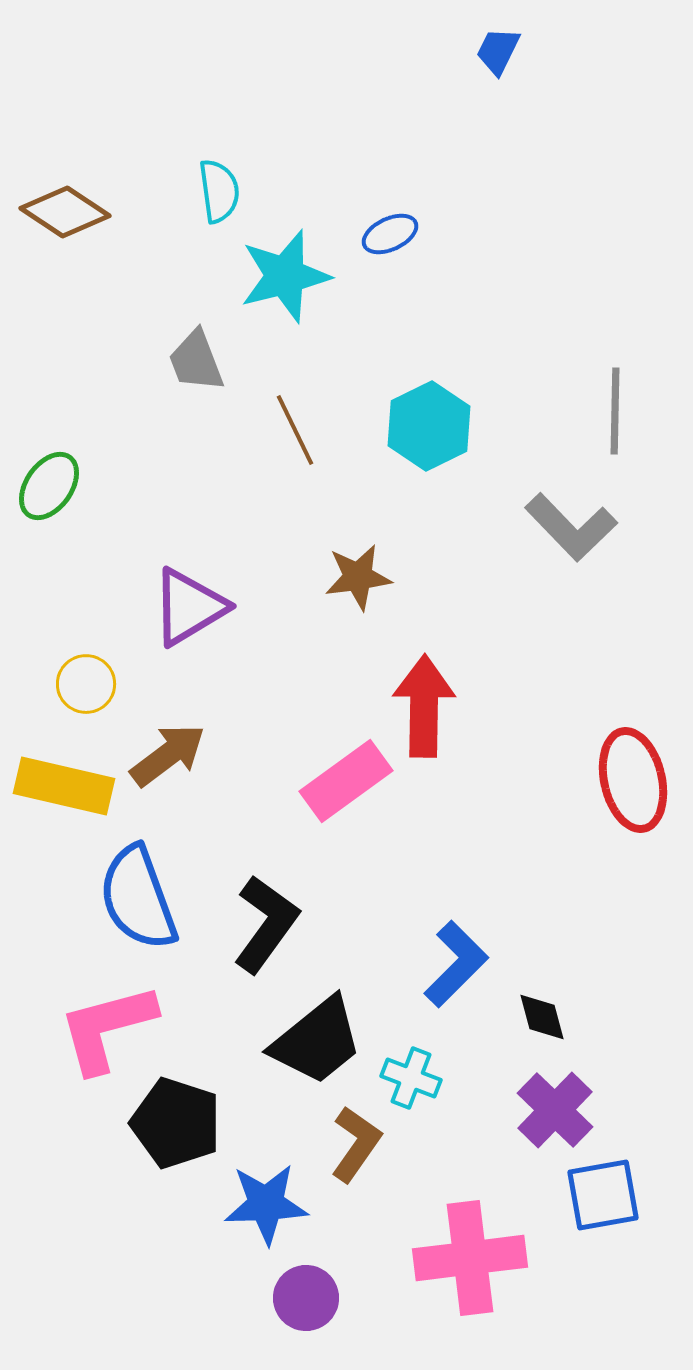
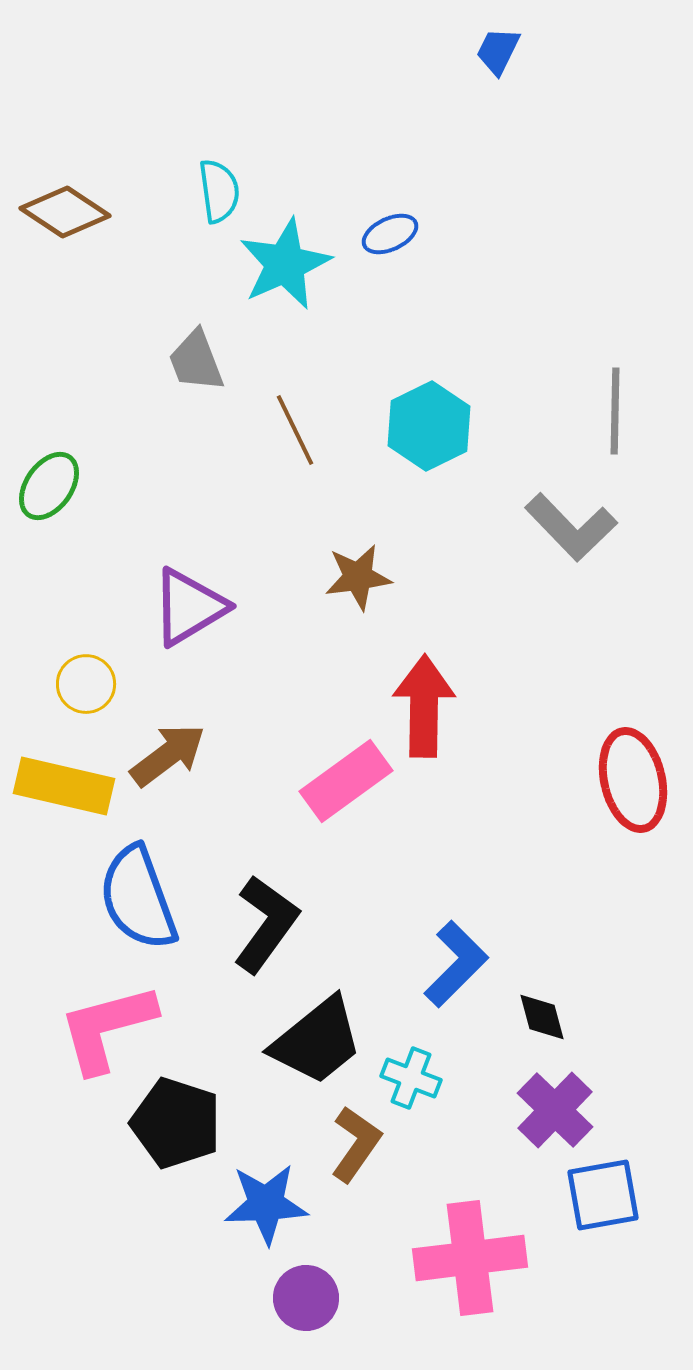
cyan star: moved 12 px up; rotated 10 degrees counterclockwise
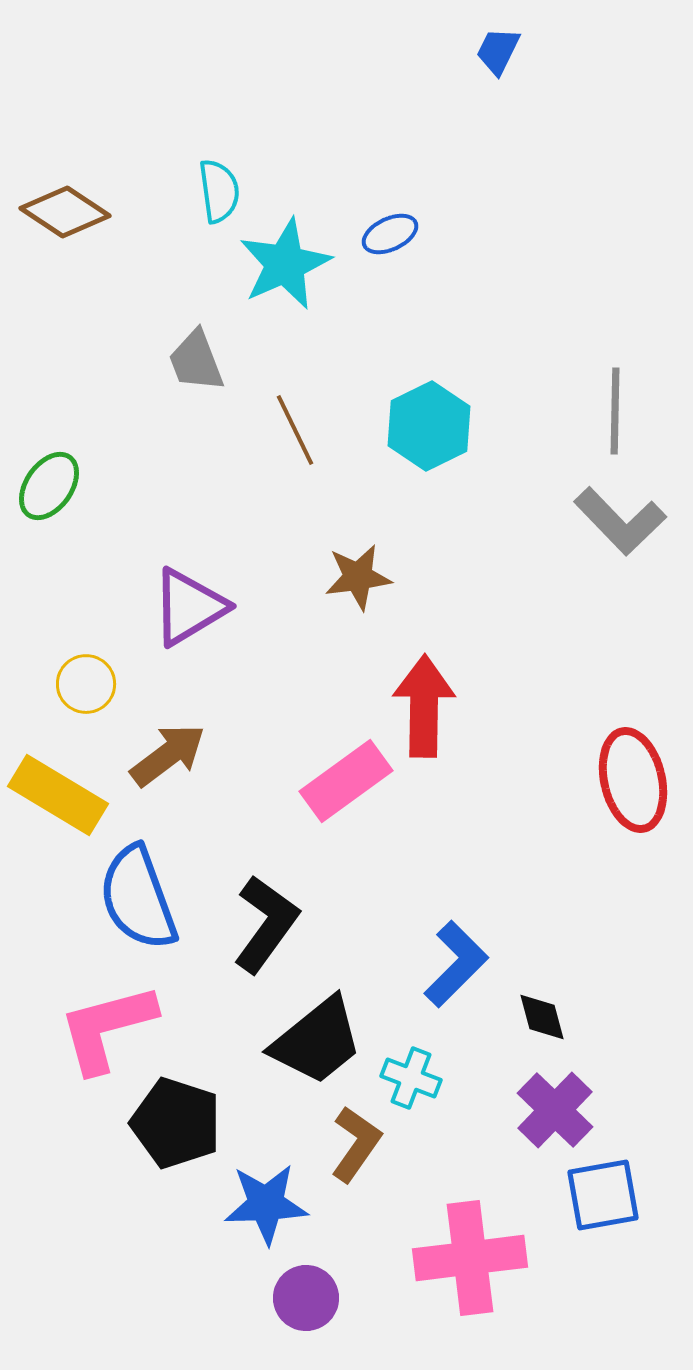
gray L-shape: moved 49 px right, 6 px up
yellow rectangle: moved 6 px left, 9 px down; rotated 18 degrees clockwise
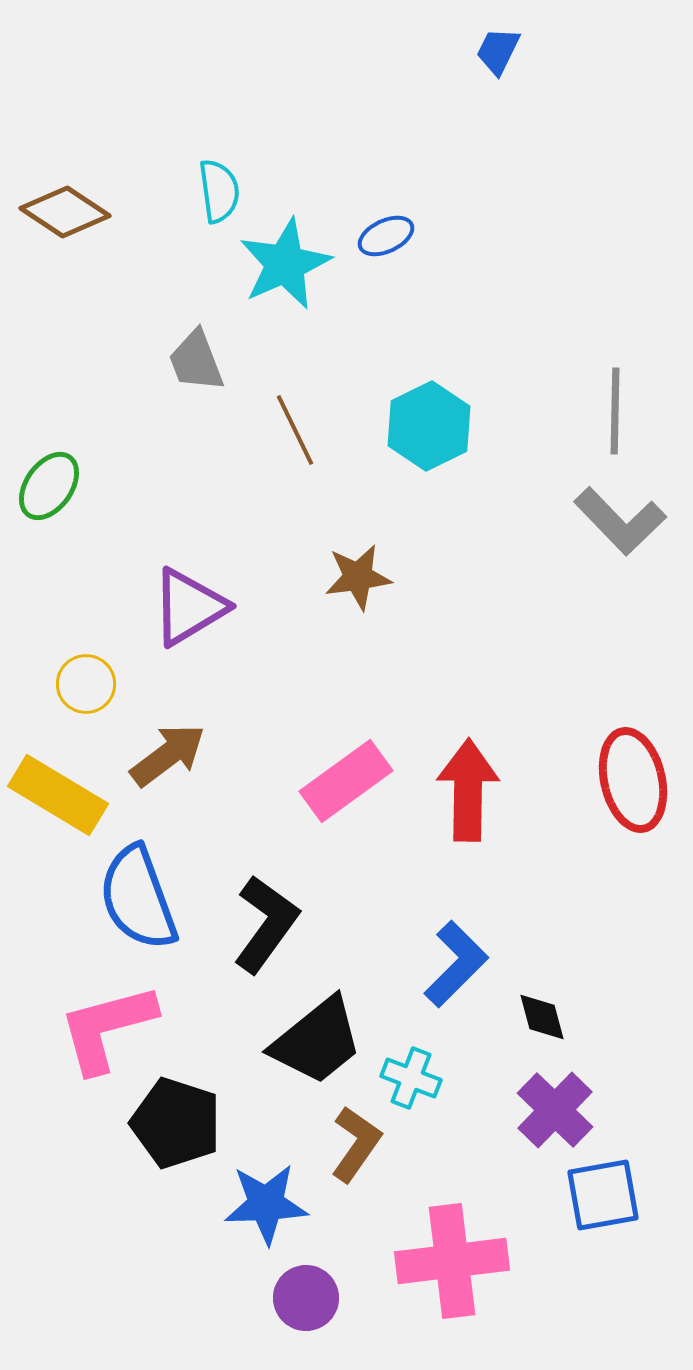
blue ellipse: moved 4 px left, 2 px down
red arrow: moved 44 px right, 84 px down
pink cross: moved 18 px left, 3 px down
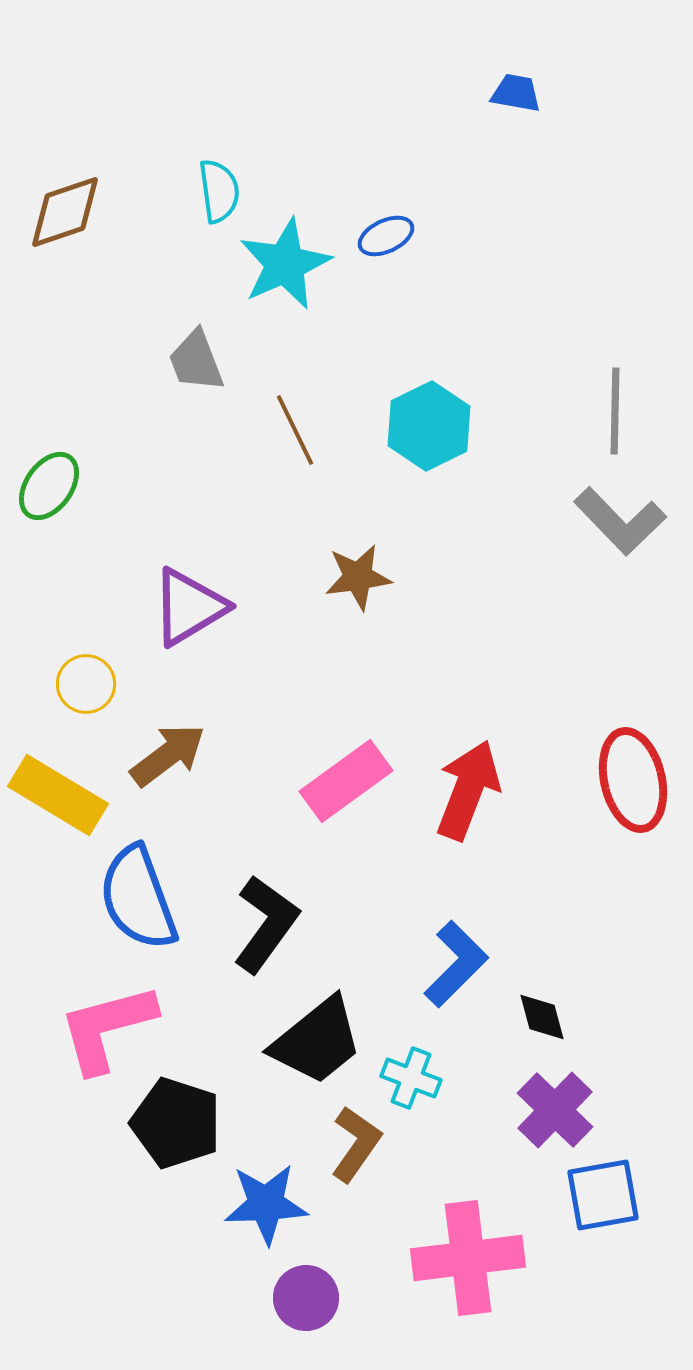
blue trapezoid: moved 18 px right, 42 px down; rotated 74 degrees clockwise
brown diamond: rotated 52 degrees counterclockwise
red arrow: rotated 20 degrees clockwise
pink cross: moved 16 px right, 3 px up
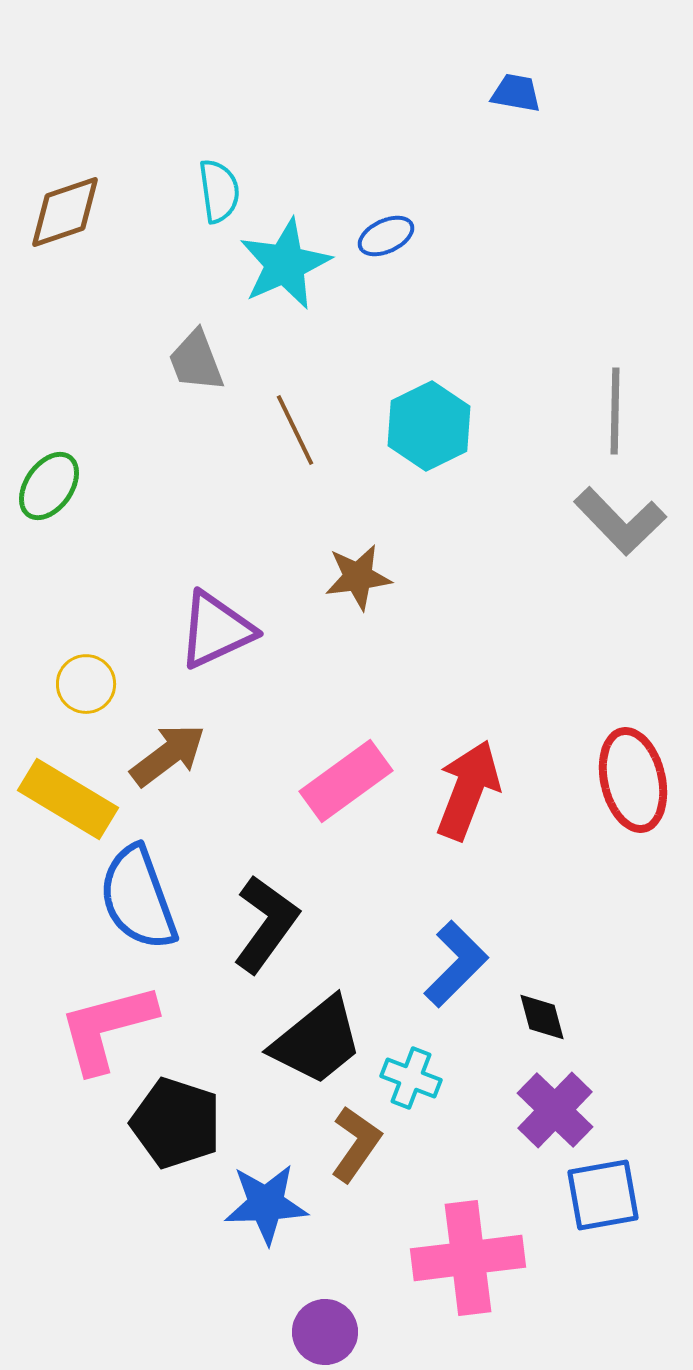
purple triangle: moved 27 px right, 23 px down; rotated 6 degrees clockwise
yellow rectangle: moved 10 px right, 4 px down
purple circle: moved 19 px right, 34 px down
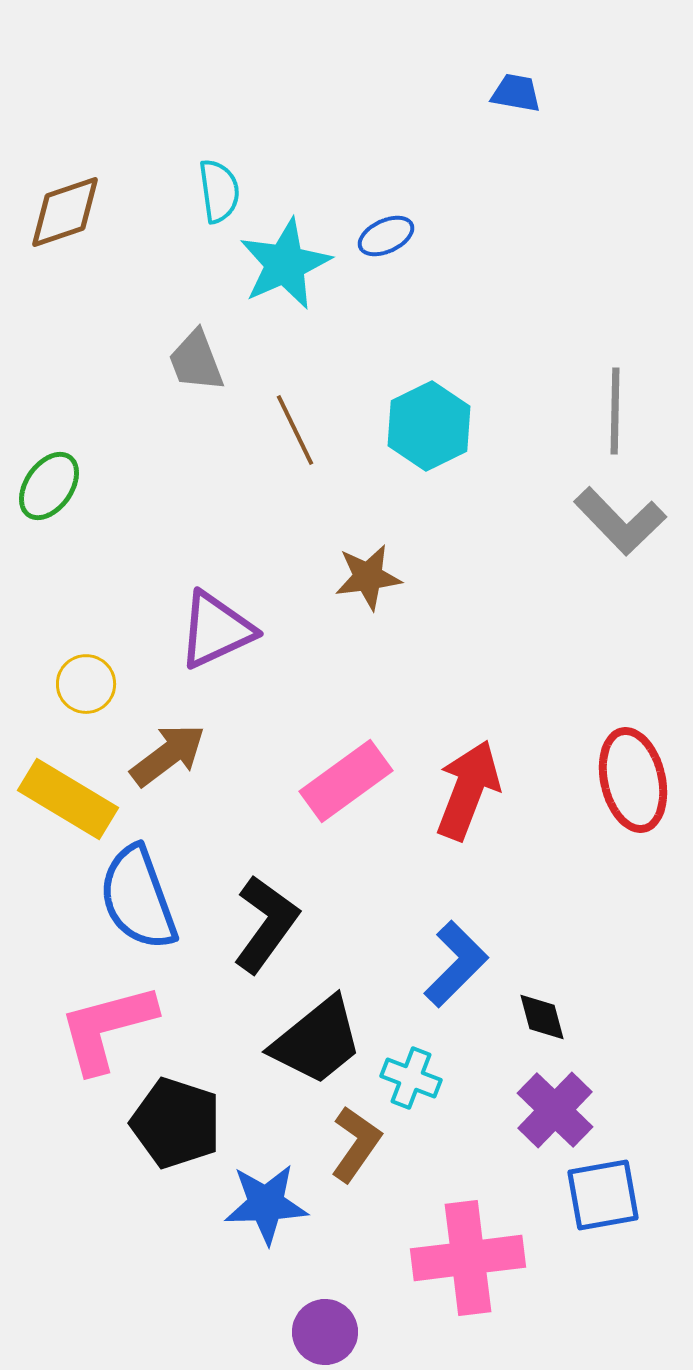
brown star: moved 10 px right
